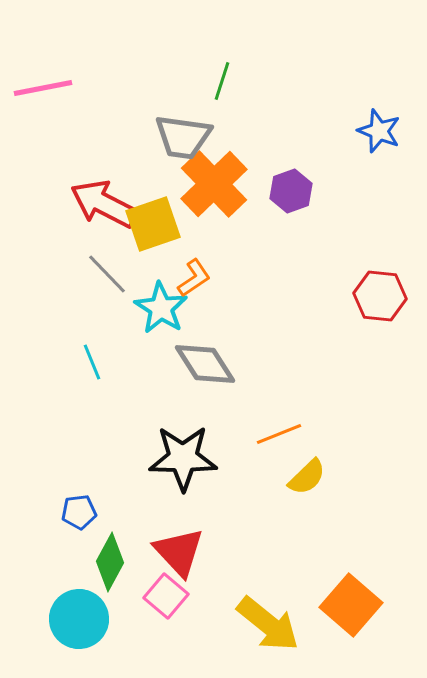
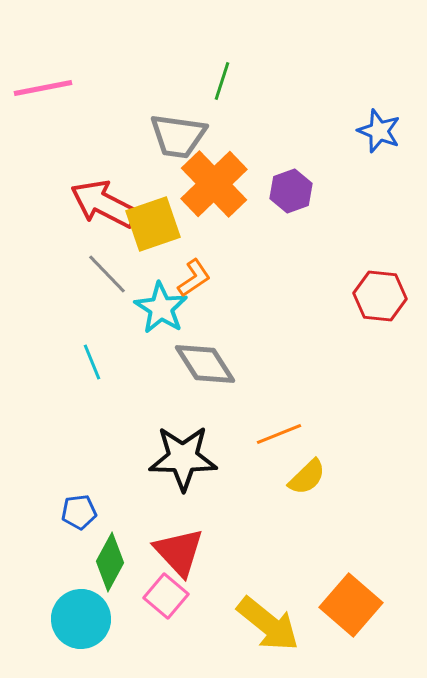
gray trapezoid: moved 5 px left, 1 px up
cyan circle: moved 2 px right
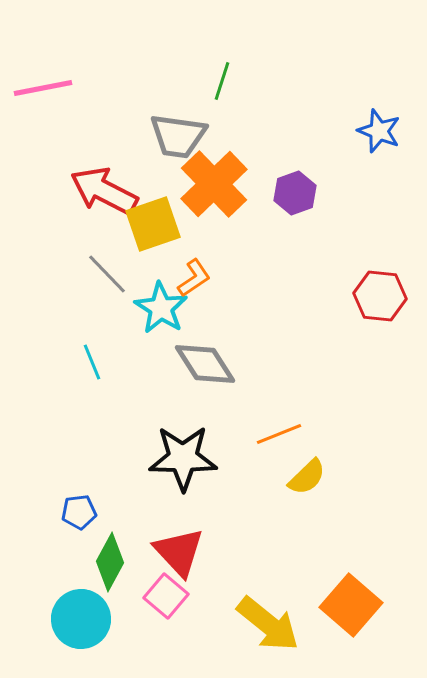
purple hexagon: moved 4 px right, 2 px down
red arrow: moved 13 px up
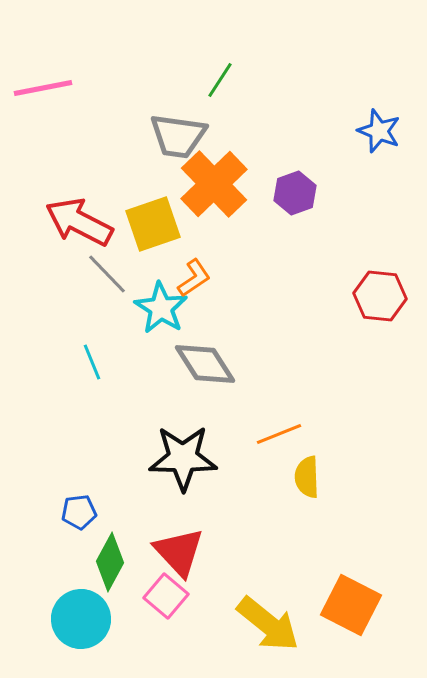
green line: moved 2 px left, 1 px up; rotated 15 degrees clockwise
red arrow: moved 25 px left, 31 px down
yellow semicircle: rotated 132 degrees clockwise
orange square: rotated 14 degrees counterclockwise
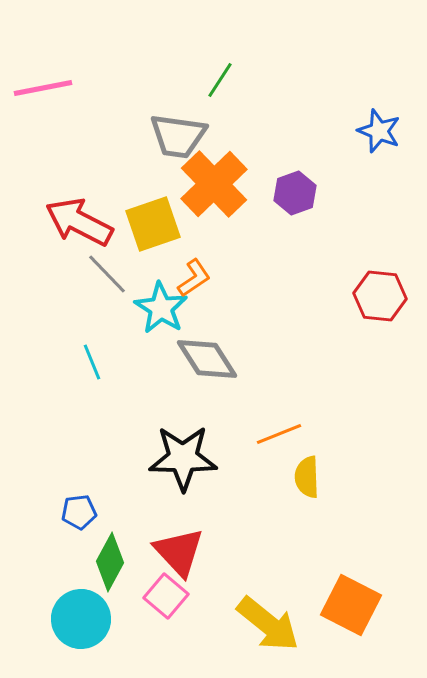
gray diamond: moved 2 px right, 5 px up
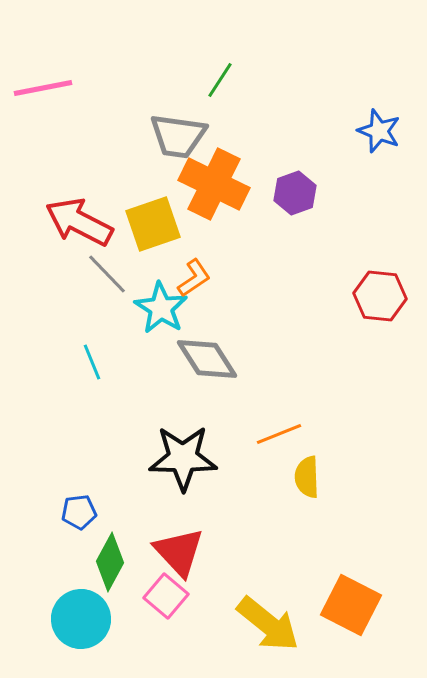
orange cross: rotated 20 degrees counterclockwise
